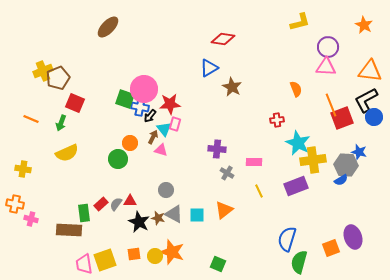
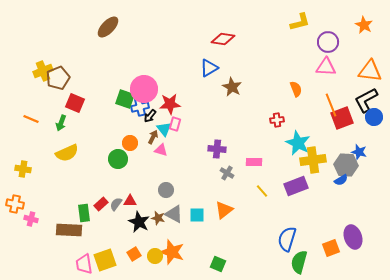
purple circle at (328, 47): moved 5 px up
blue cross at (140, 107): rotated 24 degrees counterclockwise
yellow line at (259, 191): moved 3 px right; rotated 16 degrees counterclockwise
orange square at (134, 254): rotated 24 degrees counterclockwise
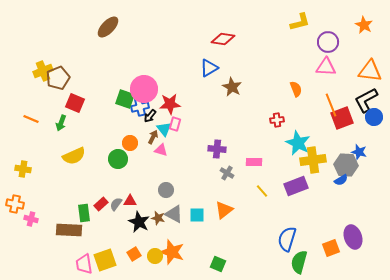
yellow semicircle at (67, 153): moved 7 px right, 3 px down
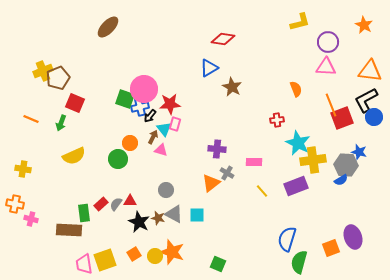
orange triangle at (224, 210): moved 13 px left, 27 px up
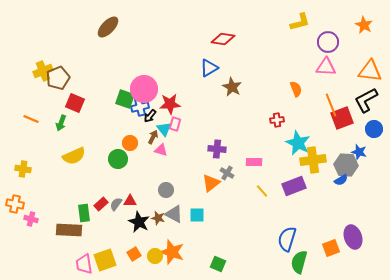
blue circle at (374, 117): moved 12 px down
purple rectangle at (296, 186): moved 2 px left
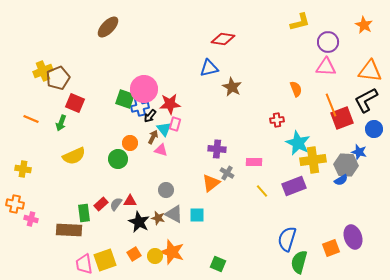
blue triangle at (209, 68): rotated 18 degrees clockwise
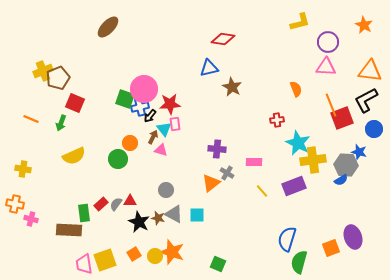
pink rectangle at (175, 124): rotated 24 degrees counterclockwise
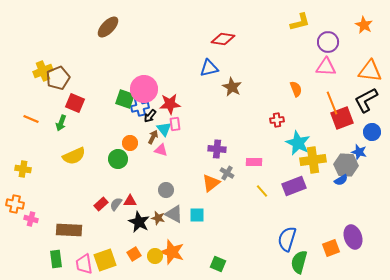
orange line at (331, 105): moved 1 px right, 2 px up
blue circle at (374, 129): moved 2 px left, 3 px down
green rectangle at (84, 213): moved 28 px left, 46 px down
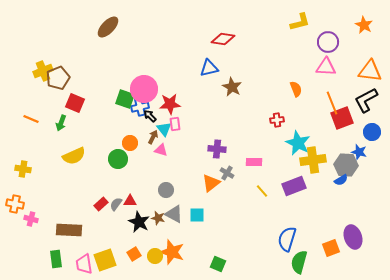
black arrow at (150, 116): rotated 96 degrees clockwise
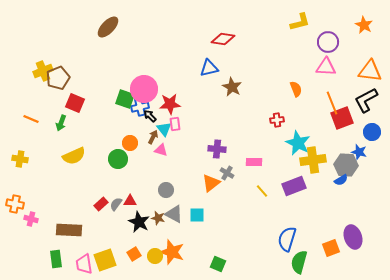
yellow cross at (23, 169): moved 3 px left, 10 px up
